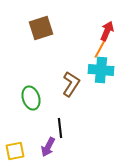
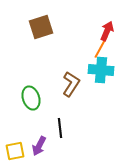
brown square: moved 1 px up
purple arrow: moved 9 px left, 1 px up
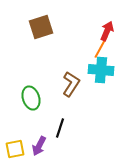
black line: rotated 24 degrees clockwise
yellow square: moved 2 px up
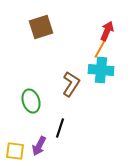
green ellipse: moved 3 px down
yellow square: moved 2 px down; rotated 18 degrees clockwise
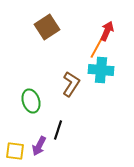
brown square: moved 6 px right; rotated 15 degrees counterclockwise
orange line: moved 4 px left
black line: moved 2 px left, 2 px down
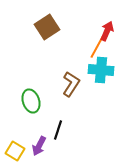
yellow square: rotated 24 degrees clockwise
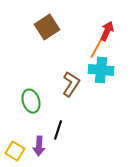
purple arrow: rotated 24 degrees counterclockwise
